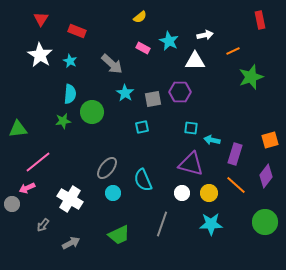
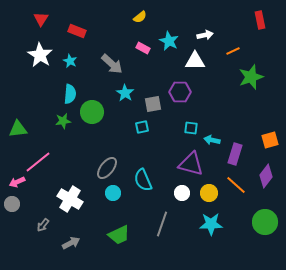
gray square at (153, 99): moved 5 px down
pink arrow at (27, 188): moved 10 px left, 6 px up
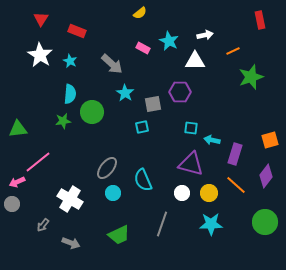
yellow semicircle at (140, 17): moved 4 px up
gray arrow at (71, 243): rotated 48 degrees clockwise
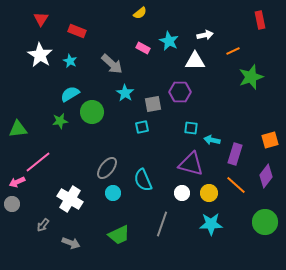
cyan semicircle at (70, 94): rotated 126 degrees counterclockwise
green star at (63, 121): moved 3 px left
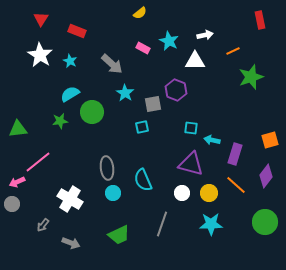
purple hexagon at (180, 92): moved 4 px left, 2 px up; rotated 20 degrees clockwise
gray ellipse at (107, 168): rotated 45 degrees counterclockwise
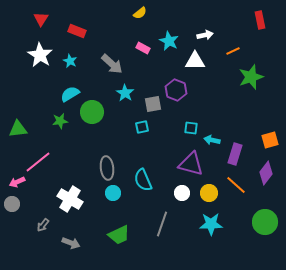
purple diamond at (266, 176): moved 3 px up
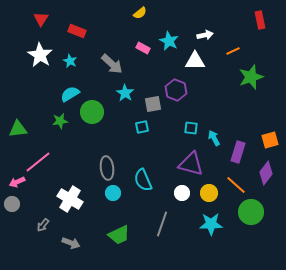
cyan arrow at (212, 140): moved 2 px right, 2 px up; rotated 49 degrees clockwise
purple rectangle at (235, 154): moved 3 px right, 2 px up
green circle at (265, 222): moved 14 px left, 10 px up
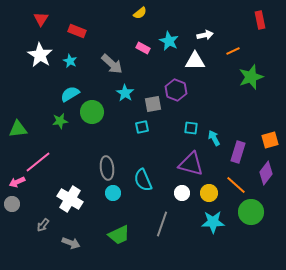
cyan star at (211, 224): moved 2 px right, 2 px up
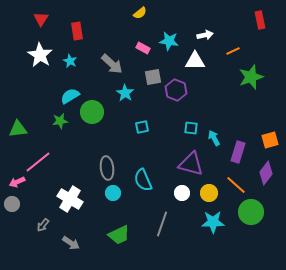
red rectangle at (77, 31): rotated 60 degrees clockwise
cyan star at (169, 41): rotated 18 degrees counterclockwise
cyan semicircle at (70, 94): moved 2 px down
gray square at (153, 104): moved 27 px up
gray arrow at (71, 243): rotated 12 degrees clockwise
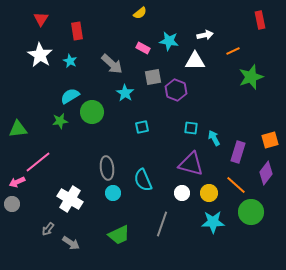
gray arrow at (43, 225): moved 5 px right, 4 px down
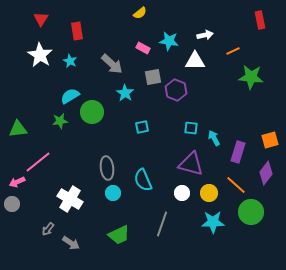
green star at (251, 77): rotated 25 degrees clockwise
